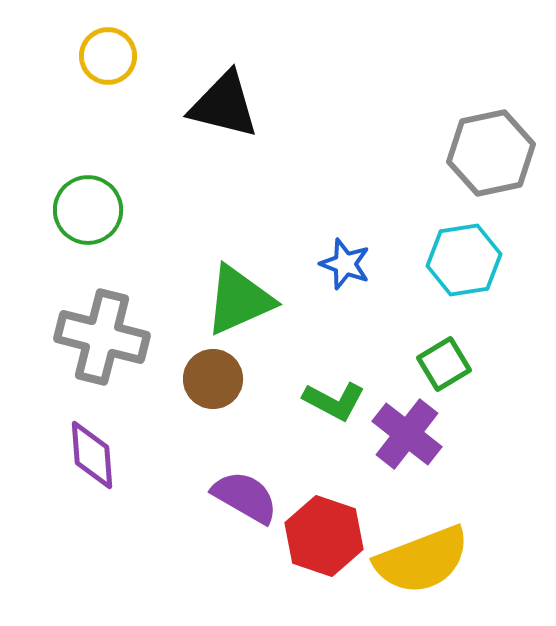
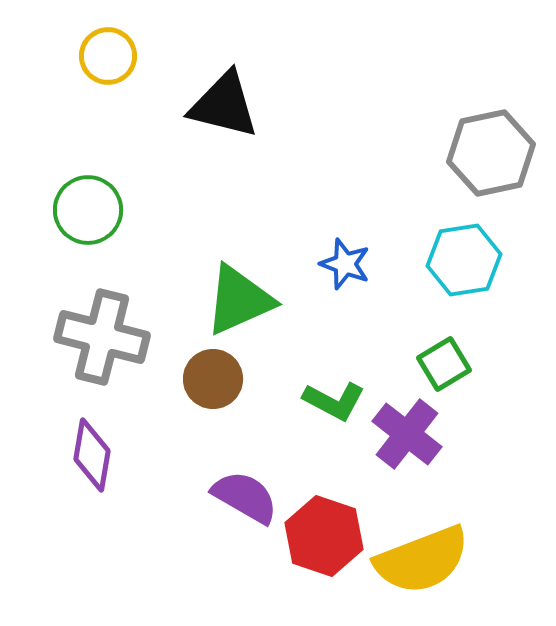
purple diamond: rotated 14 degrees clockwise
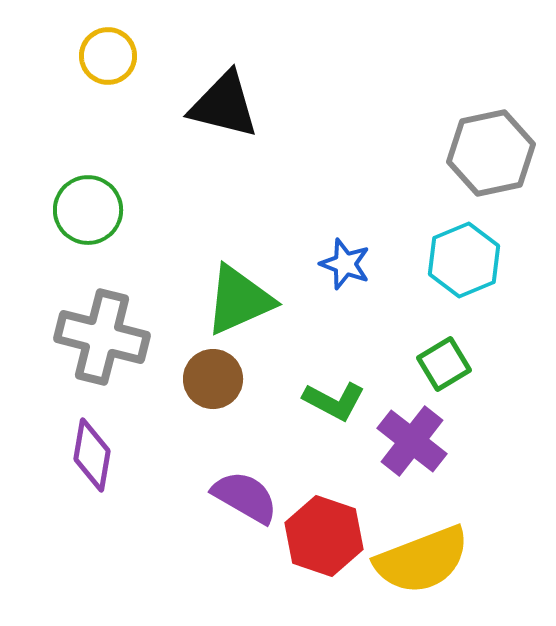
cyan hexagon: rotated 14 degrees counterclockwise
purple cross: moved 5 px right, 7 px down
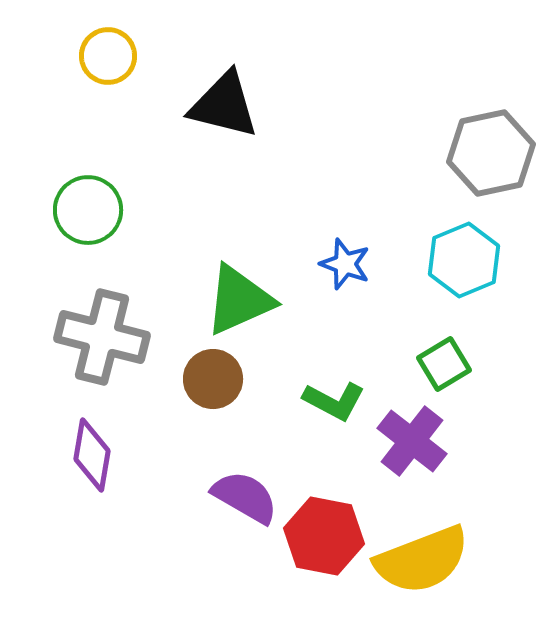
red hexagon: rotated 8 degrees counterclockwise
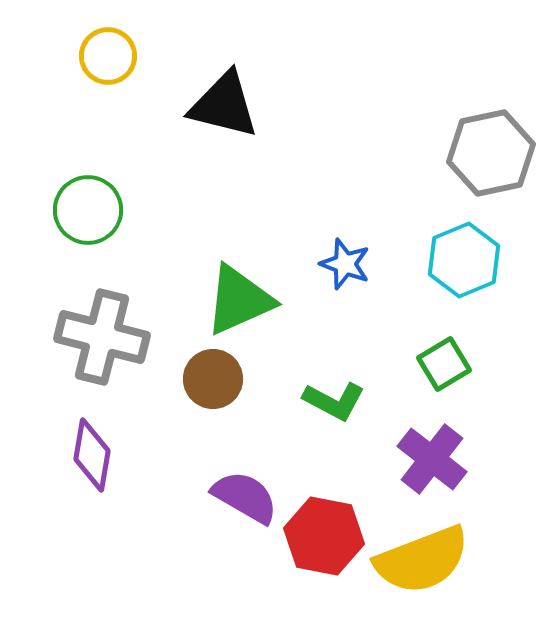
purple cross: moved 20 px right, 18 px down
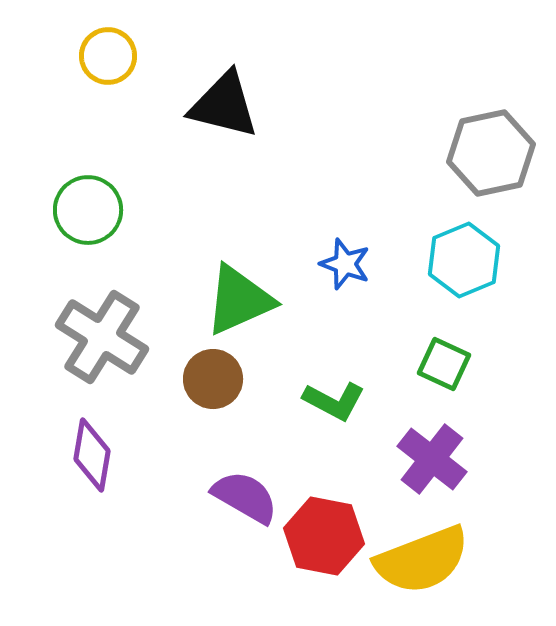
gray cross: rotated 18 degrees clockwise
green square: rotated 34 degrees counterclockwise
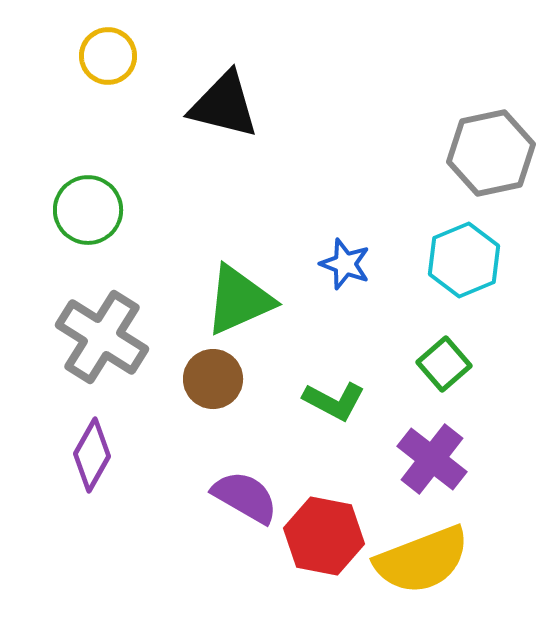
green square: rotated 24 degrees clockwise
purple diamond: rotated 20 degrees clockwise
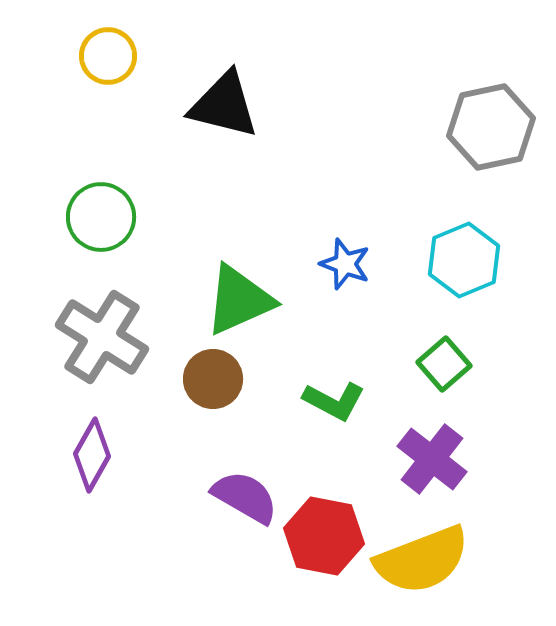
gray hexagon: moved 26 px up
green circle: moved 13 px right, 7 px down
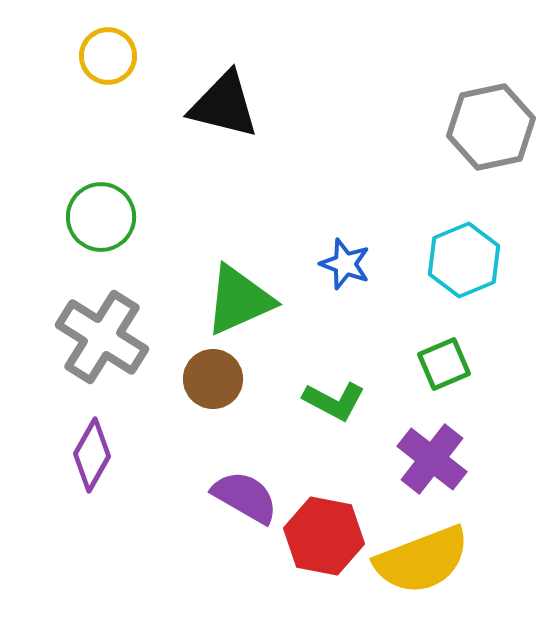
green square: rotated 18 degrees clockwise
